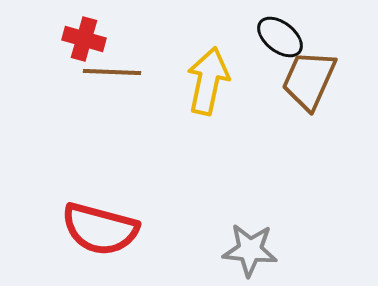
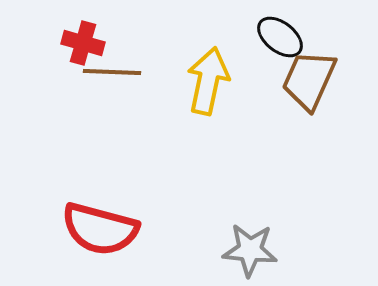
red cross: moved 1 px left, 4 px down
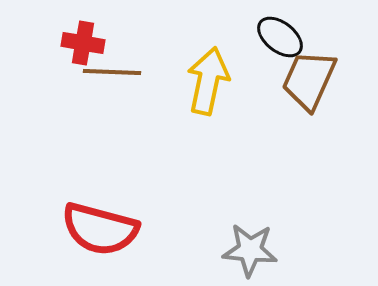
red cross: rotated 6 degrees counterclockwise
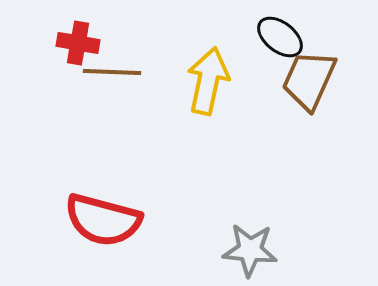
red cross: moved 5 px left
red semicircle: moved 3 px right, 9 px up
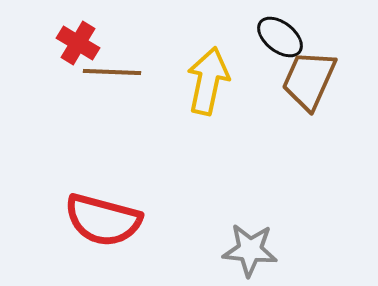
red cross: rotated 21 degrees clockwise
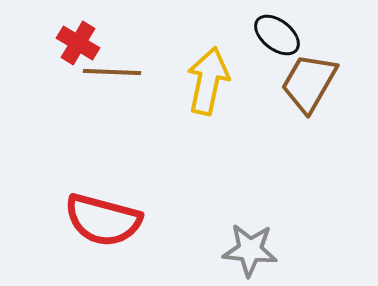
black ellipse: moved 3 px left, 2 px up
brown trapezoid: moved 3 px down; rotated 6 degrees clockwise
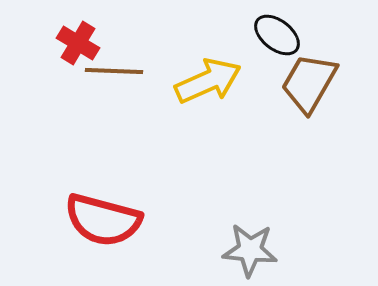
brown line: moved 2 px right, 1 px up
yellow arrow: rotated 54 degrees clockwise
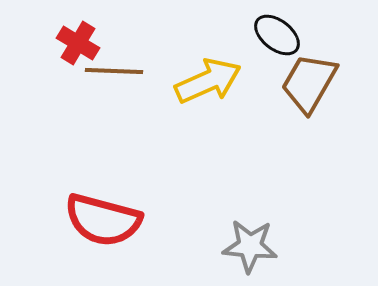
gray star: moved 4 px up
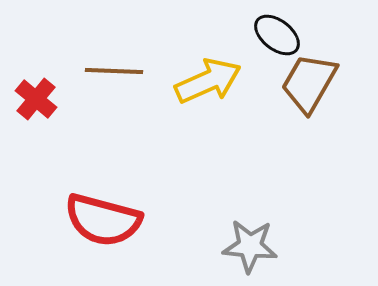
red cross: moved 42 px left, 56 px down; rotated 9 degrees clockwise
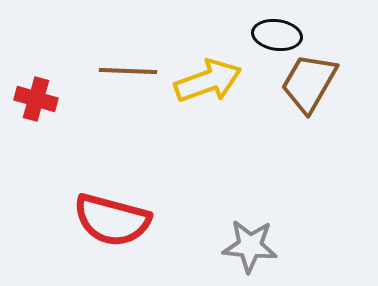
black ellipse: rotated 30 degrees counterclockwise
brown line: moved 14 px right
yellow arrow: rotated 4 degrees clockwise
red cross: rotated 24 degrees counterclockwise
red semicircle: moved 9 px right
